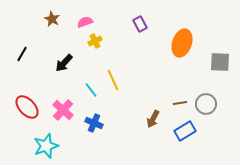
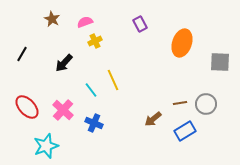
brown arrow: rotated 24 degrees clockwise
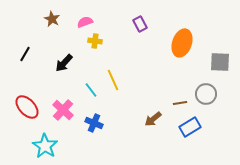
yellow cross: rotated 32 degrees clockwise
black line: moved 3 px right
gray circle: moved 10 px up
blue rectangle: moved 5 px right, 4 px up
cyan star: moved 1 px left; rotated 20 degrees counterclockwise
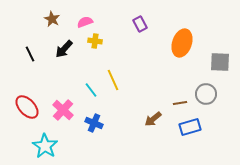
black line: moved 5 px right; rotated 56 degrees counterclockwise
black arrow: moved 14 px up
blue rectangle: rotated 15 degrees clockwise
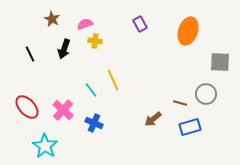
pink semicircle: moved 2 px down
orange ellipse: moved 6 px right, 12 px up
black arrow: rotated 24 degrees counterclockwise
brown line: rotated 24 degrees clockwise
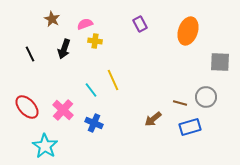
gray circle: moved 3 px down
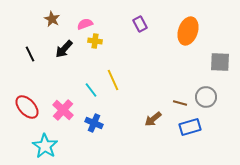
black arrow: rotated 24 degrees clockwise
